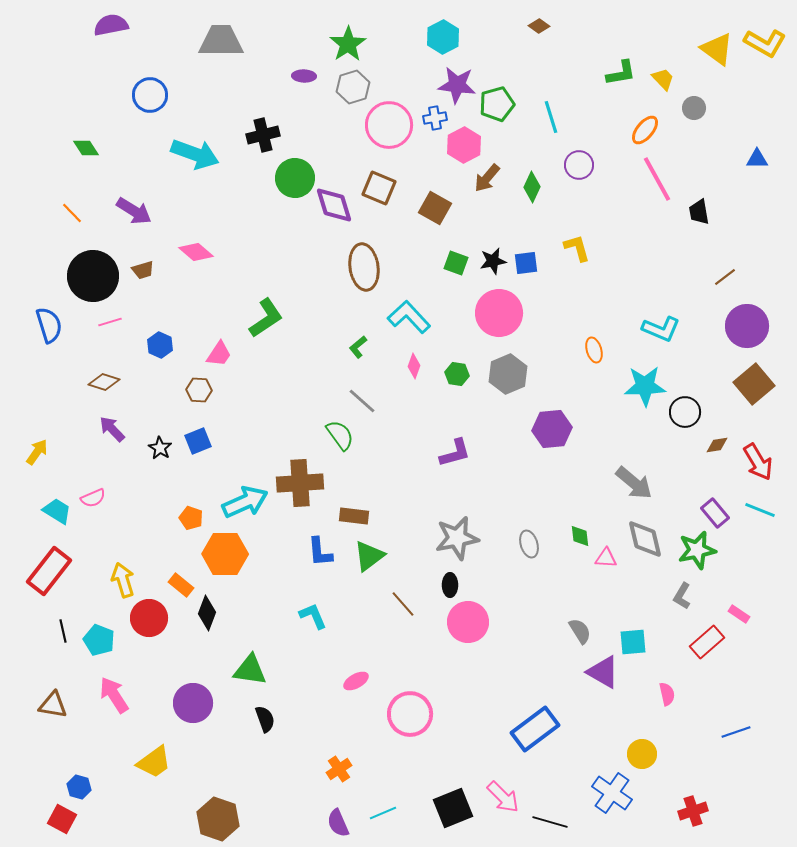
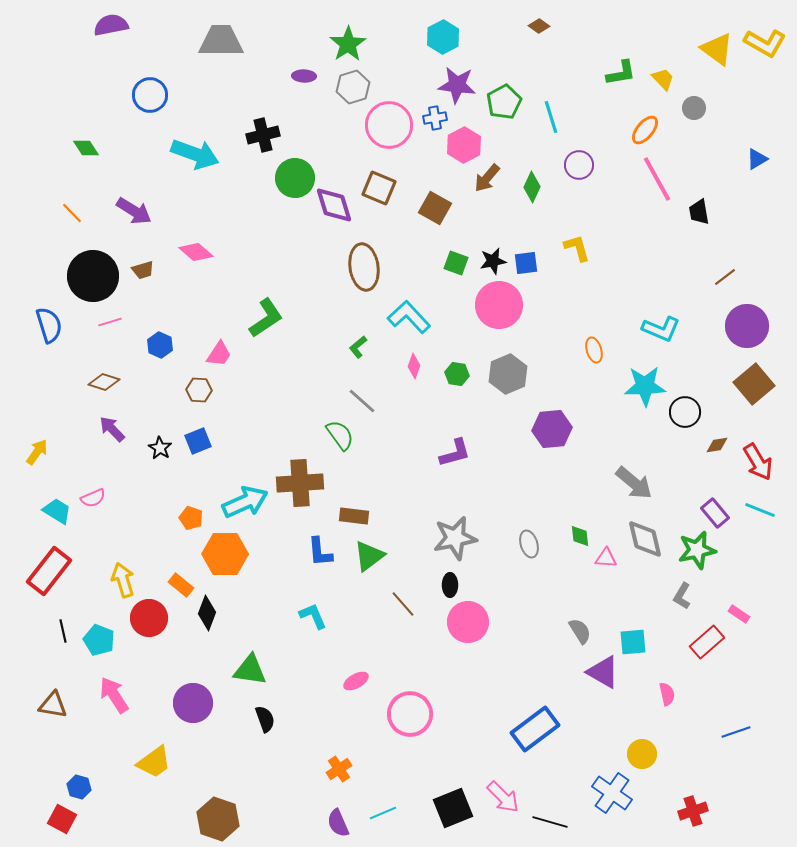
green pentagon at (497, 104): moved 7 px right, 2 px up; rotated 12 degrees counterclockwise
blue triangle at (757, 159): rotated 30 degrees counterclockwise
pink circle at (499, 313): moved 8 px up
gray star at (457, 538): moved 2 px left
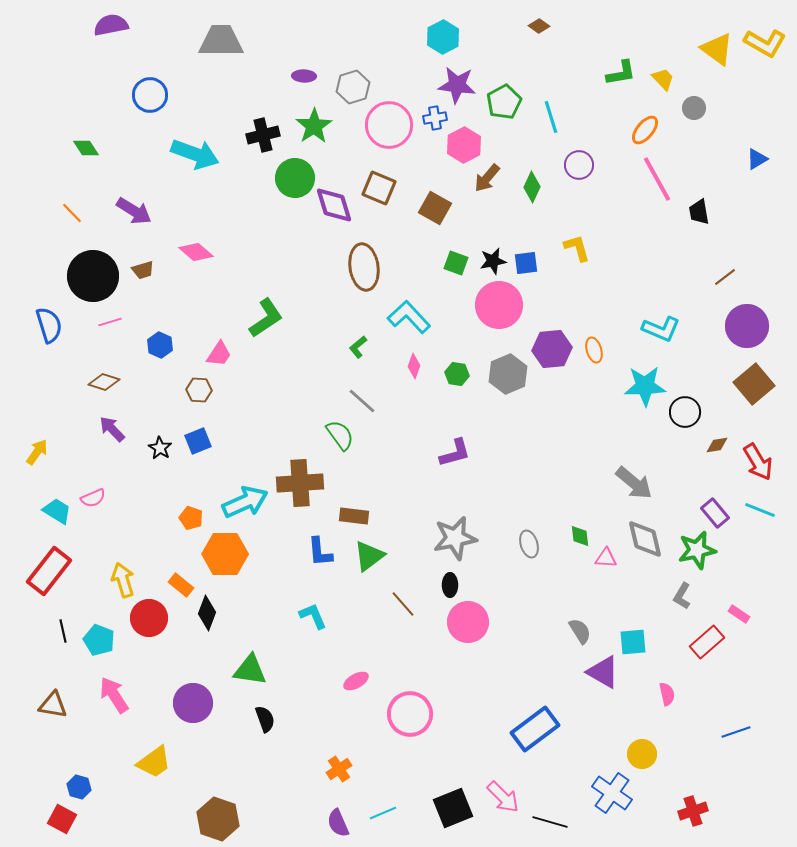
green star at (348, 44): moved 34 px left, 82 px down
purple hexagon at (552, 429): moved 80 px up
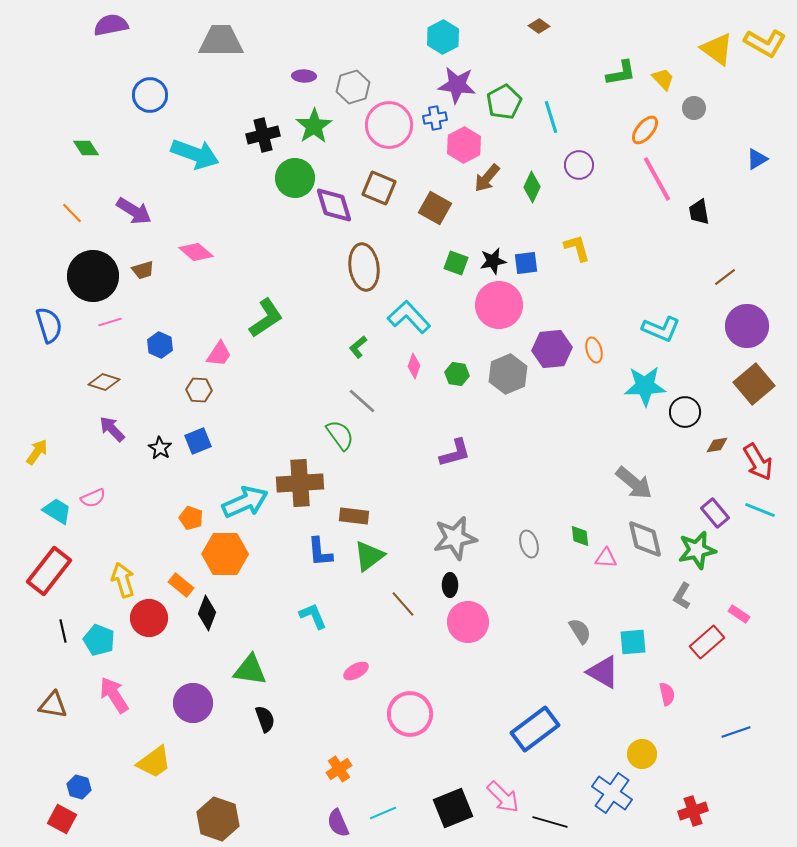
pink ellipse at (356, 681): moved 10 px up
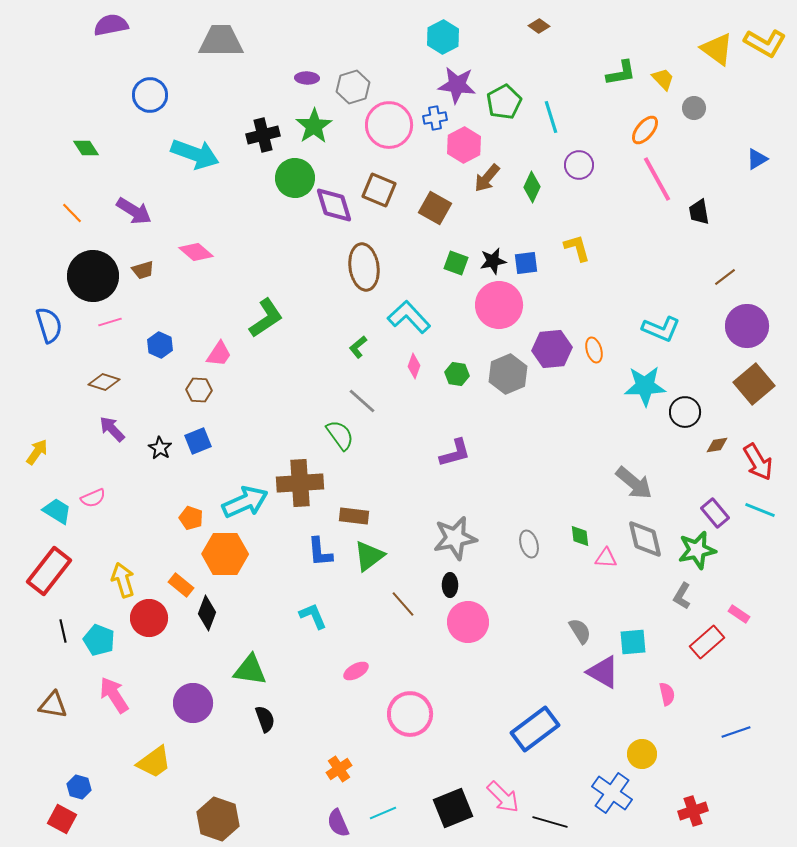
purple ellipse at (304, 76): moved 3 px right, 2 px down
brown square at (379, 188): moved 2 px down
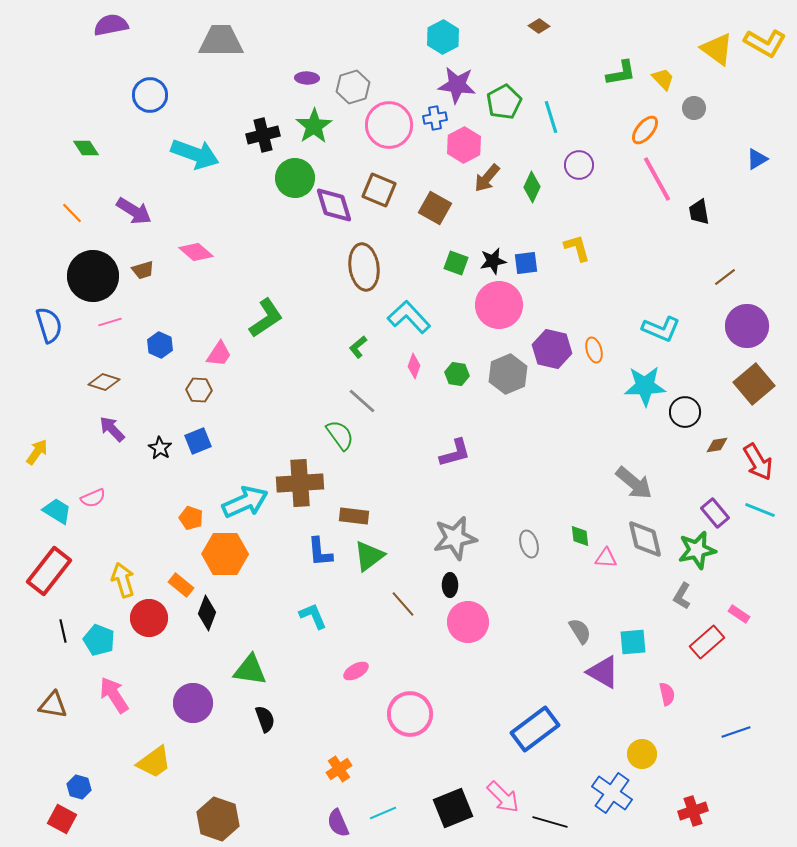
purple hexagon at (552, 349): rotated 18 degrees clockwise
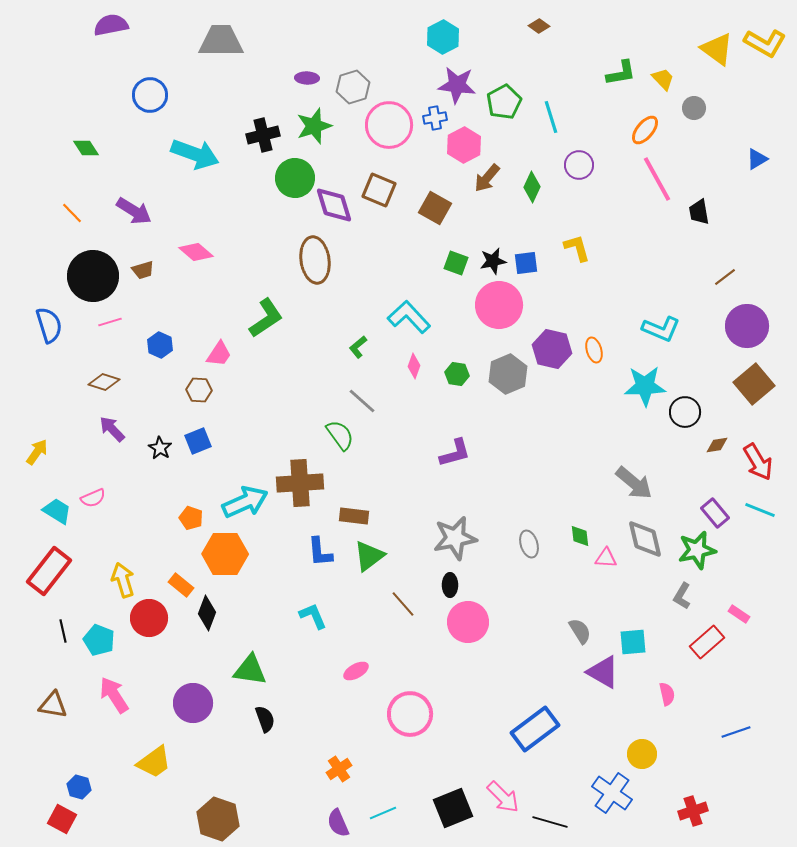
green star at (314, 126): rotated 15 degrees clockwise
brown ellipse at (364, 267): moved 49 px left, 7 px up
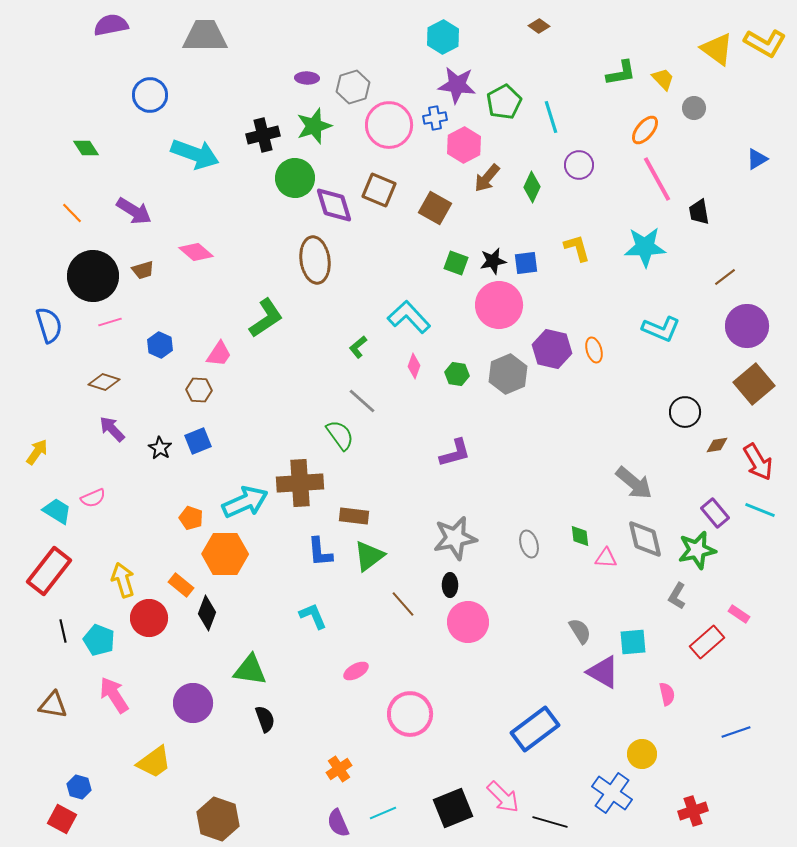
gray trapezoid at (221, 41): moved 16 px left, 5 px up
cyan star at (645, 386): moved 139 px up
gray L-shape at (682, 596): moved 5 px left
